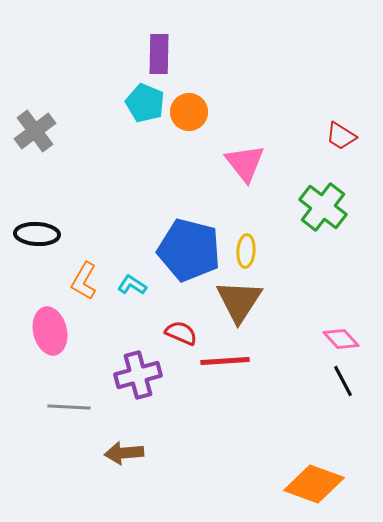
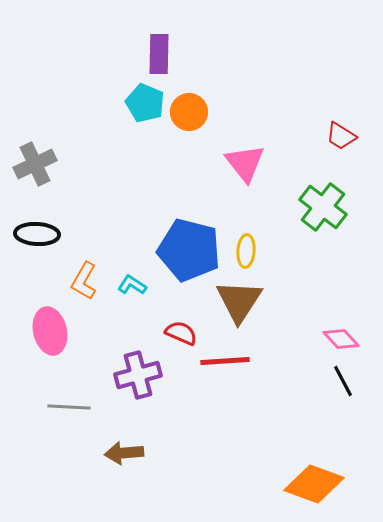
gray cross: moved 33 px down; rotated 12 degrees clockwise
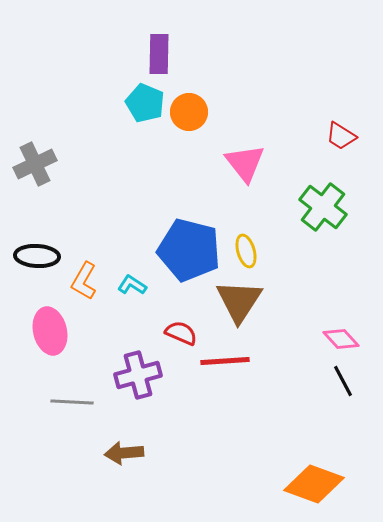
black ellipse: moved 22 px down
yellow ellipse: rotated 20 degrees counterclockwise
gray line: moved 3 px right, 5 px up
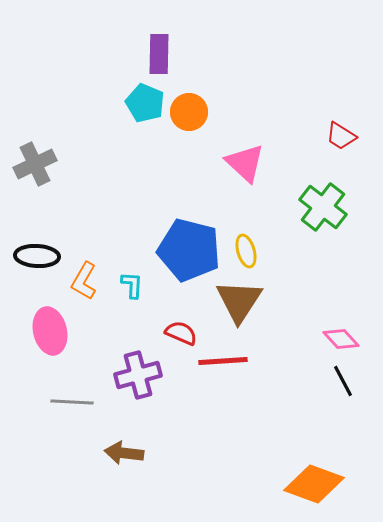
pink triangle: rotated 9 degrees counterclockwise
cyan L-shape: rotated 60 degrees clockwise
red line: moved 2 px left
brown arrow: rotated 12 degrees clockwise
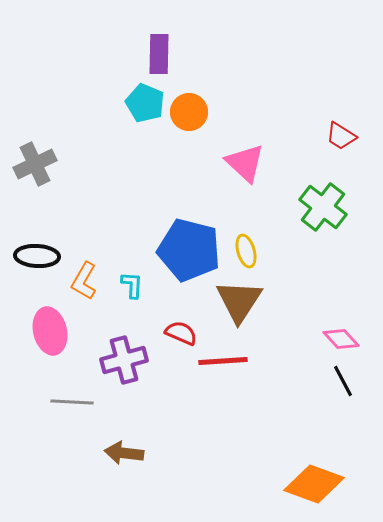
purple cross: moved 14 px left, 15 px up
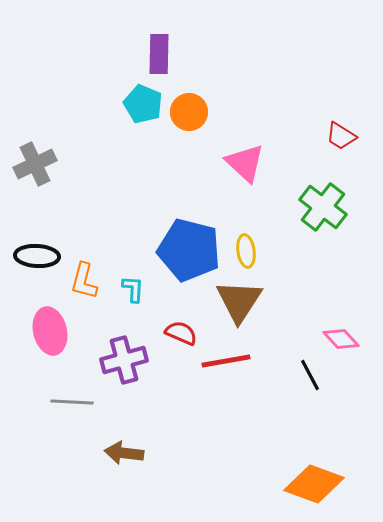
cyan pentagon: moved 2 px left, 1 px down
yellow ellipse: rotated 8 degrees clockwise
orange L-shape: rotated 15 degrees counterclockwise
cyan L-shape: moved 1 px right, 4 px down
red line: moved 3 px right; rotated 6 degrees counterclockwise
black line: moved 33 px left, 6 px up
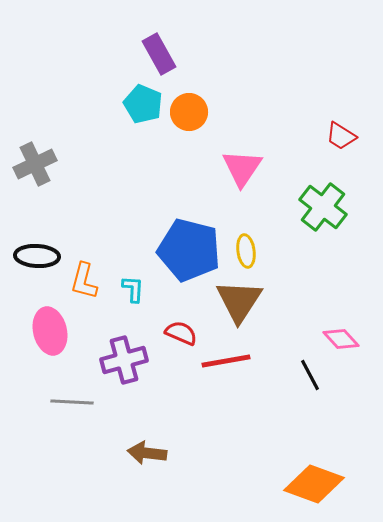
purple rectangle: rotated 30 degrees counterclockwise
pink triangle: moved 3 px left, 5 px down; rotated 21 degrees clockwise
brown arrow: moved 23 px right
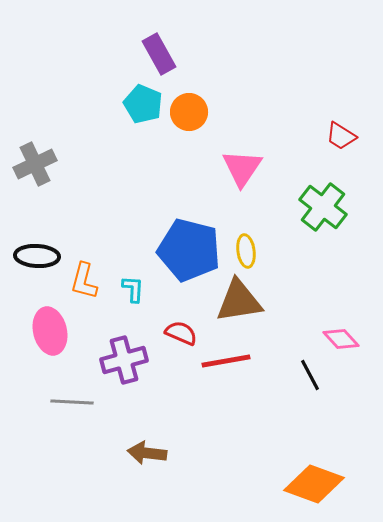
brown triangle: rotated 48 degrees clockwise
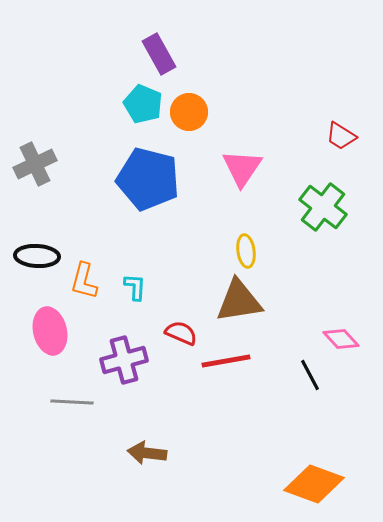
blue pentagon: moved 41 px left, 71 px up
cyan L-shape: moved 2 px right, 2 px up
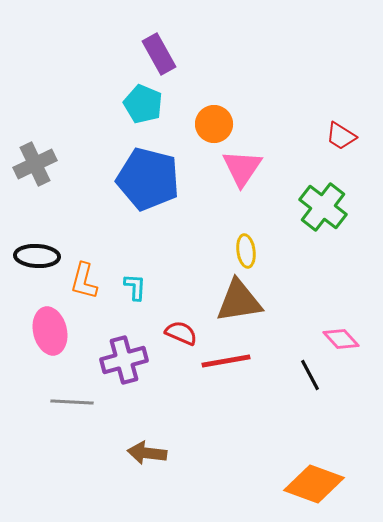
orange circle: moved 25 px right, 12 px down
